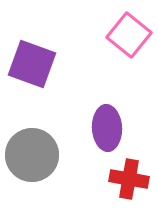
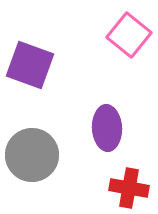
purple square: moved 2 px left, 1 px down
red cross: moved 9 px down
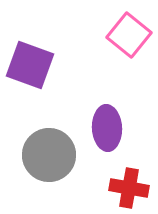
gray circle: moved 17 px right
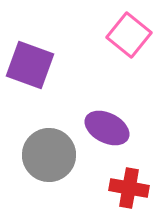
purple ellipse: rotated 60 degrees counterclockwise
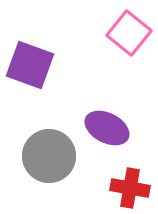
pink square: moved 2 px up
gray circle: moved 1 px down
red cross: moved 1 px right
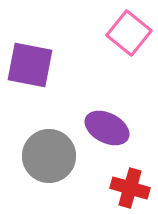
purple square: rotated 9 degrees counterclockwise
red cross: rotated 6 degrees clockwise
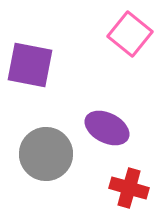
pink square: moved 1 px right, 1 px down
gray circle: moved 3 px left, 2 px up
red cross: moved 1 px left
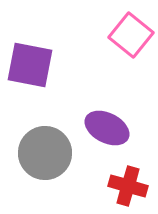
pink square: moved 1 px right, 1 px down
gray circle: moved 1 px left, 1 px up
red cross: moved 1 px left, 2 px up
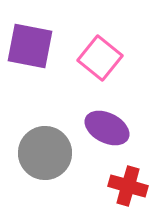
pink square: moved 31 px left, 23 px down
purple square: moved 19 px up
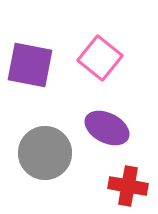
purple square: moved 19 px down
red cross: rotated 6 degrees counterclockwise
